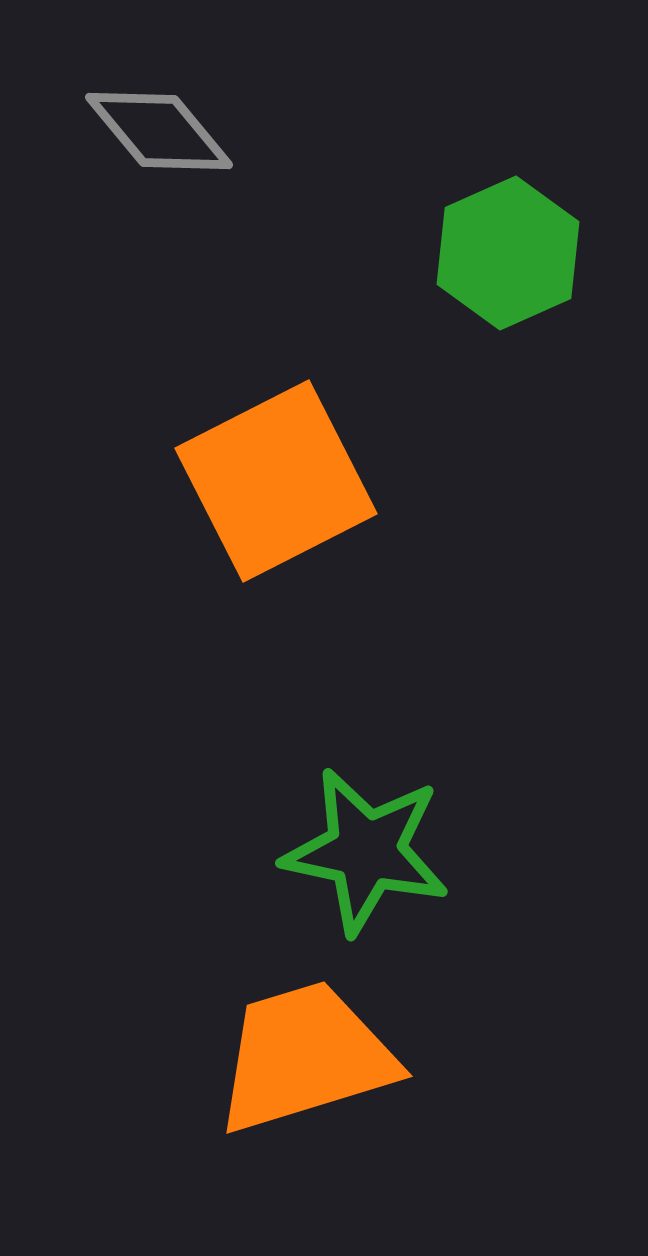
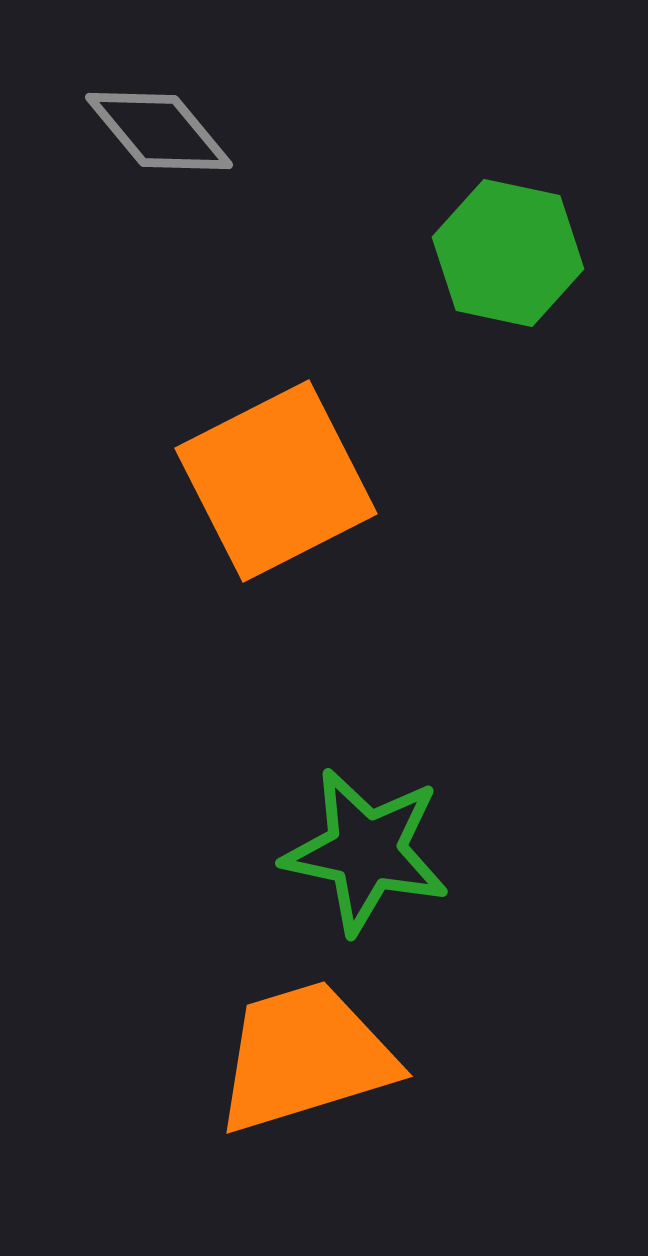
green hexagon: rotated 24 degrees counterclockwise
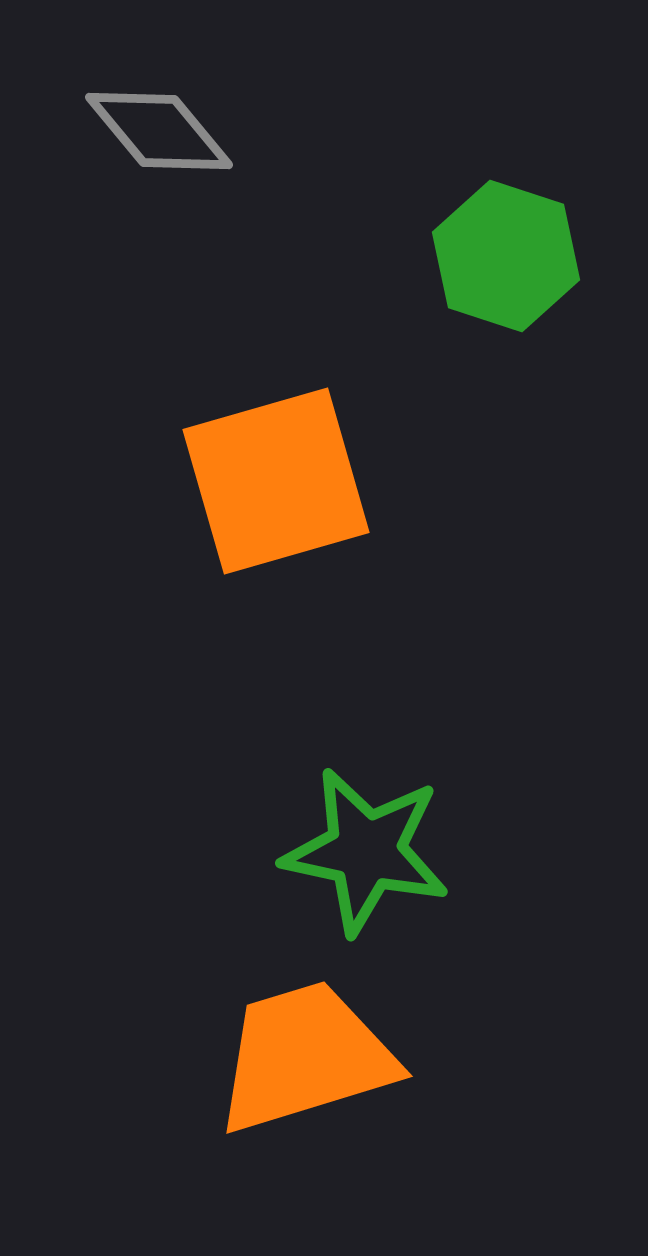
green hexagon: moved 2 px left, 3 px down; rotated 6 degrees clockwise
orange square: rotated 11 degrees clockwise
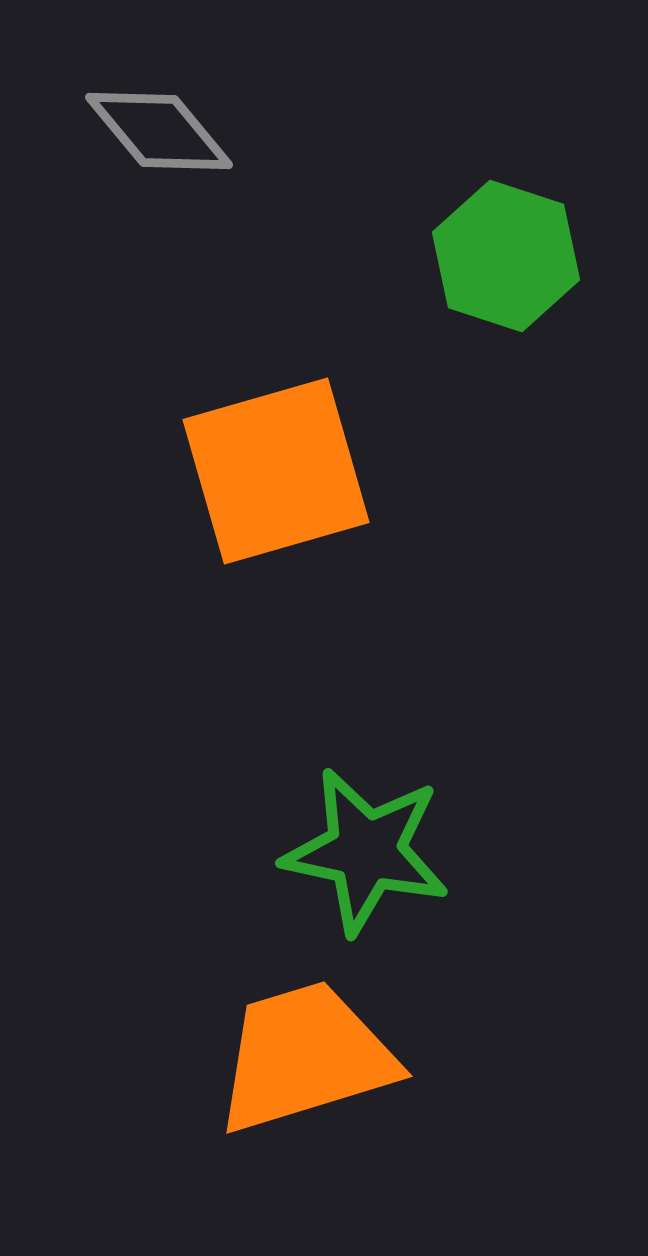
orange square: moved 10 px up
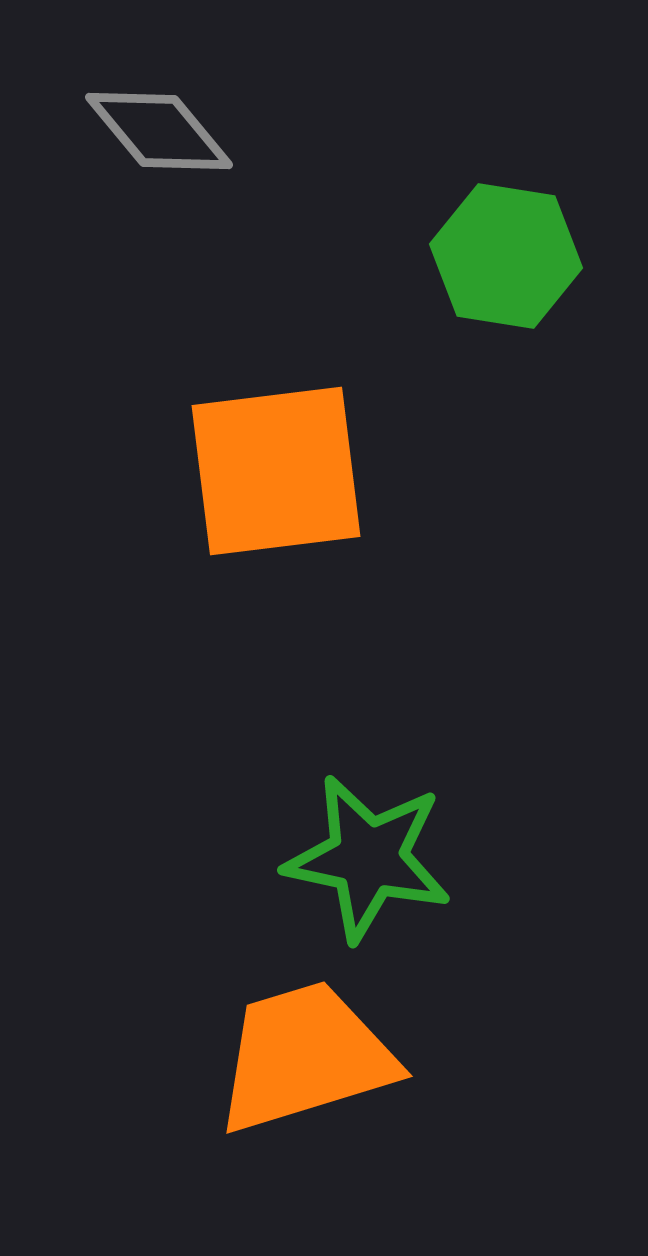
green hexagon: rotated 9 degrees counterclockwise
orange square: rotated 9 degrees clockwise
green star: moved 2 px right, 7 px down
